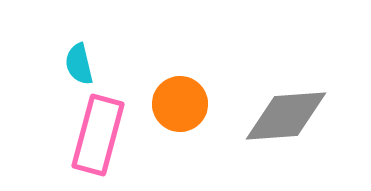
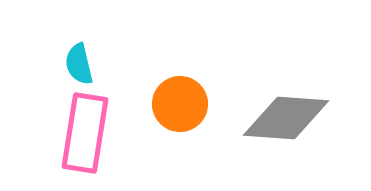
gray diamond: moved 2 px down; rotated 8 degrees clockwise
pink rectangle: moved 13 px left, 2 px up; rotated 6 degrees counterclockwise
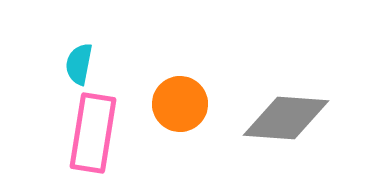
cyan semicircle: rotated 24 degrees clockwise
pink rectangle: moved 8 px right
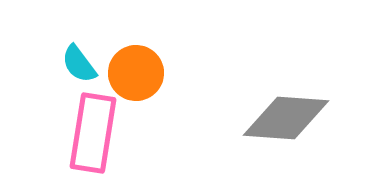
cyan semicircle: rotated 48 degrees counterclockwise
orange circle: moved 44 px left, 31 px up
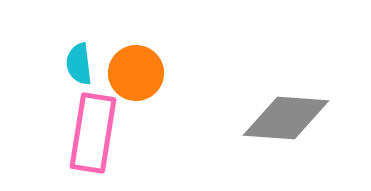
cyan semicircle: rotated 30 degrees clockwise
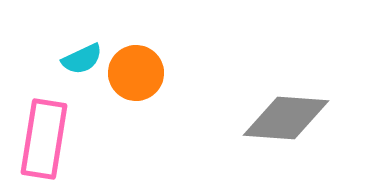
cyan semicircle: moved 3 px right, 5 px up; rotated 108 degrees counterclockwise
pink rectangle: moved 49 px left, 6 px down
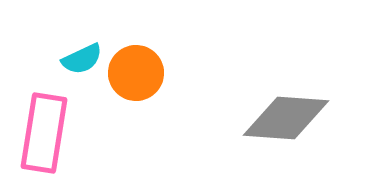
pink rectangle: moved 6 px up
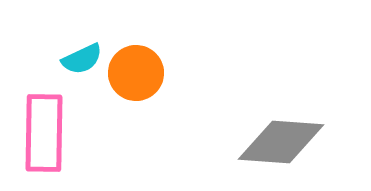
gray diamond: moved 5 px left, 24 px down
pink rectangle: rotated 8 degrees counterclockwise
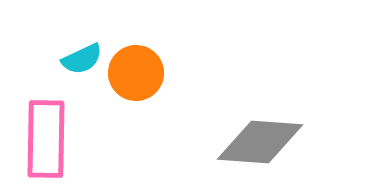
pink rectangle: moved 2 px right, 6 px down
gray diamond: moved 21 px left
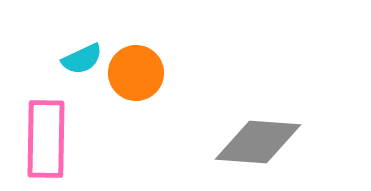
gray diamond: moved 2 px left
